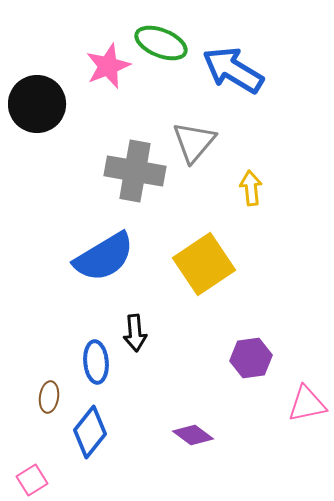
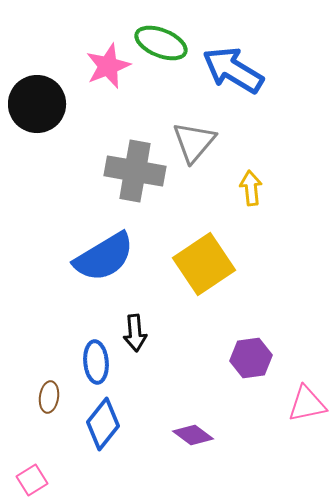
blue diamond: moved 13 px right, 8 px up
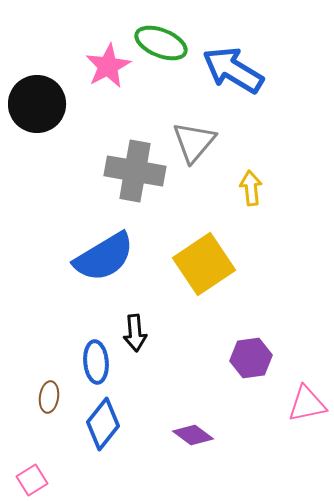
pink star: rotated 6 degrees counterclockwise
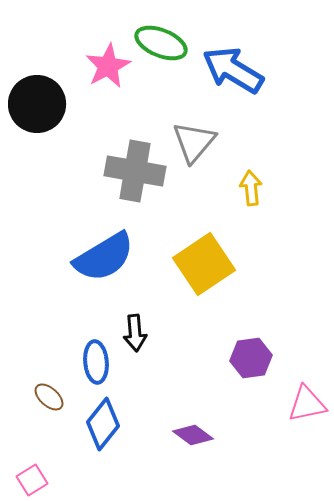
brown ellipse: rotated 56 degrees counterclockwise
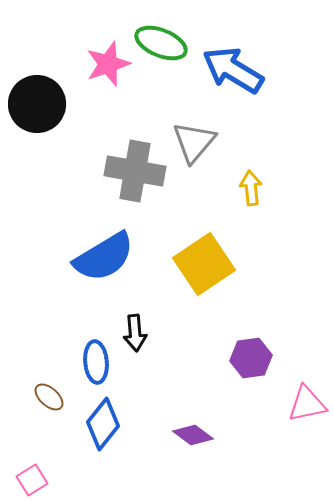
pink star: moved 2 px up; rotated 9 degrees clockwise
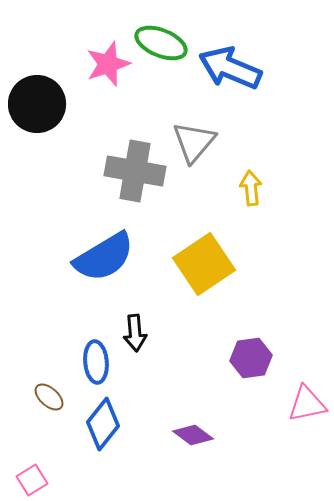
blue arrow: moved 3 px left, 2 px up; rotated 8 degrees counterclockwise
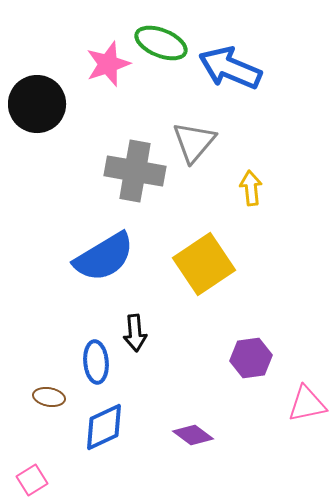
brown ellipse: rotated 32 degrees counterclockwise
blue diamond: moved 1 px right, 3 px down; rotated 27 degrees clockwise
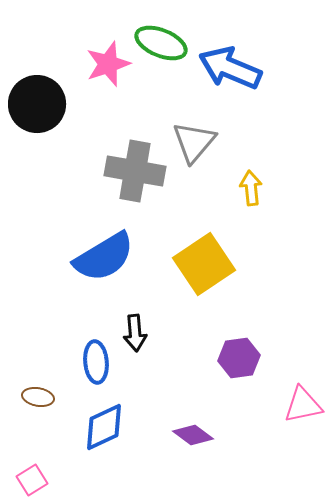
purple hexagon: moved 12 px left
brown ellipse: moved 11 px left
pink triangle: moved 4 px left, 1 px down
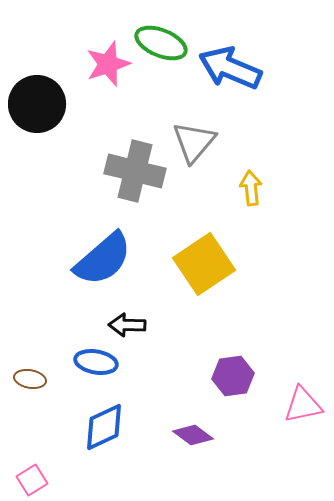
gray cross: rotated 4 degrees clockwise
blue semicircle: moved 1 px left, 2 px down; rotated 10 degrees counterclockwise
black arrow: moved 8 px left, 8 px up; rotated 96 degrees clockwise
purple hexagon: moved 6 px left, 18 px down
blue ellipse: rotated 75 degrees counterclockwise
brown ellipse: moved 8 px left, 18 px up
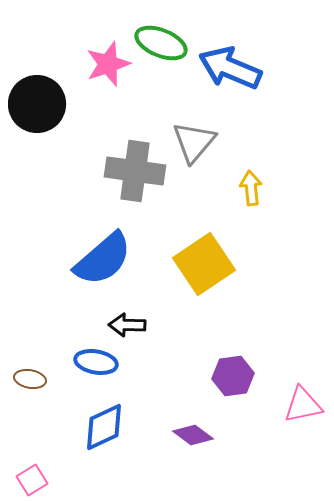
gray cross: rotated 6 degrees counterclockwise
